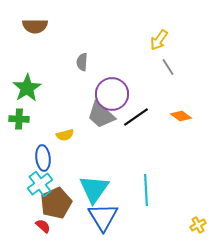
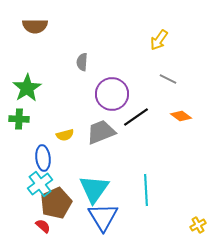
gray line: moved 12 px down; rotated 30 degrees counterclockwise
gray trapezoid: moved 17 px down; rotated 116 degrees clockwise
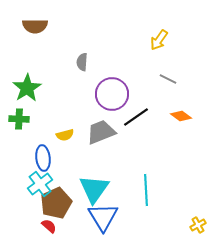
red semicircle: moved 6 px right
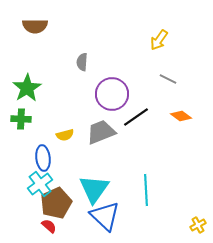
green cross: moved 2 px right
blue triangle: moved 2 px right, 1 px up; rotated 16 degrees counterclockwise
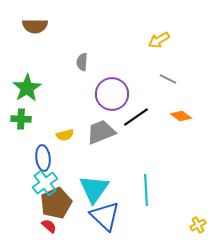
yellow arrow: rotated 25 degrees clockwise
cyan cross: moved 5 px right, 1 px up
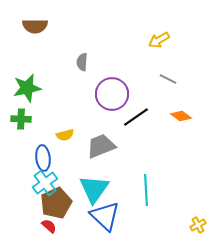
green star: rotated 20 degrees clockwise
gray trapezoid: moved 14 px down
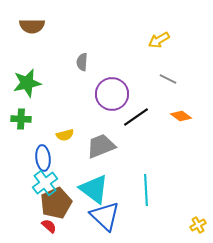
brown semicircle: moved 3 px left
green star: moved 5 px up
cyan triangle: rotated 28 degrees counterclockwise
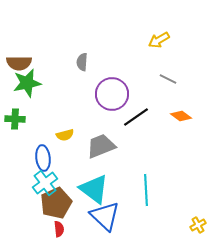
brown semicircle: moved 13 px left, 37 px down
green cross: moved 6 px left
red semicircle: moved 10 px right, 3 px down; rotated 42 degrees clockwise
